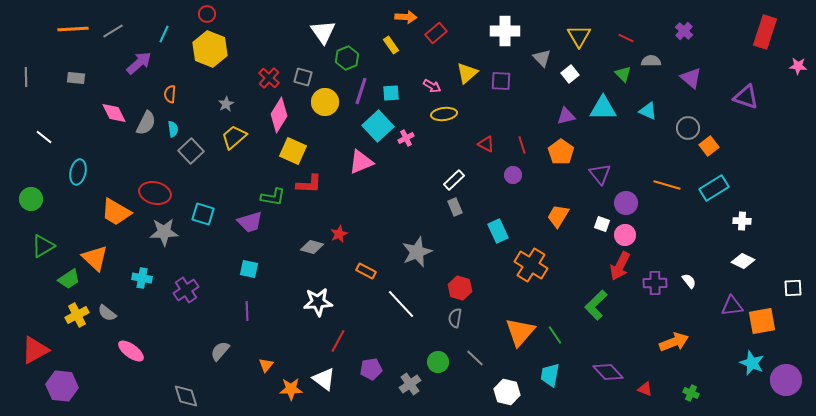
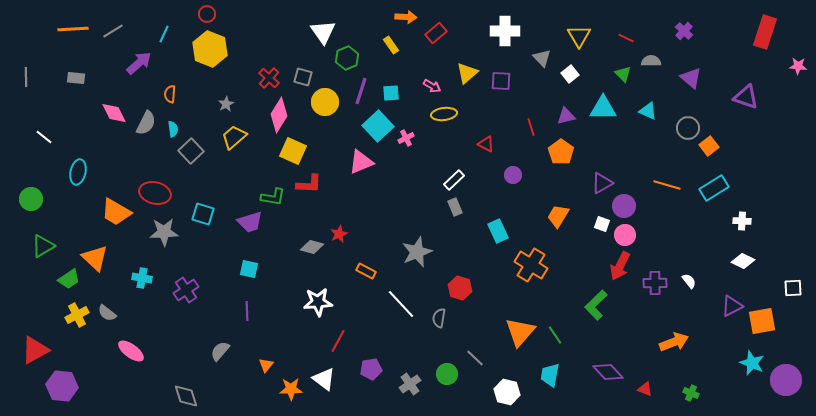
red line at (522, 145): moved 9 px right, 18 px up
purple triangle at (600, 174): moved 2 px right, 9 px down; rotated 40 degrees clockwise
purple circle at (626, 203): moved 2 px left, 3 px down
purple triangle at (732, 306): rotated 20 degrees counterclockwise
gray semicircle at (455, 318): moved 16 px left
green circle at (438, 362): moved 9 px right, 12 px down
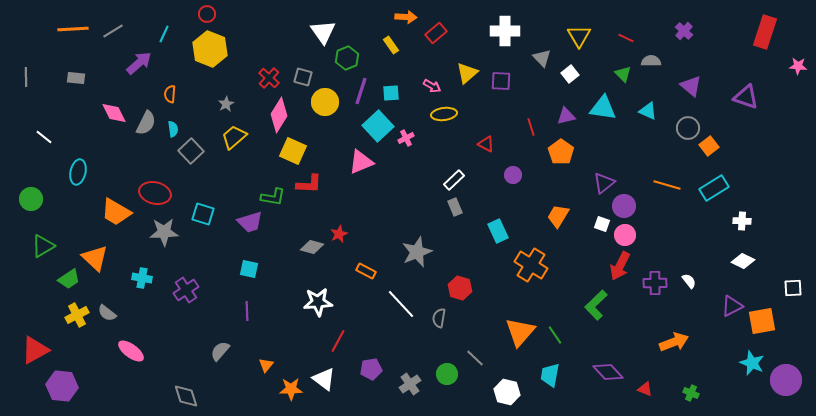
purple triangle at (691, 78): moved 8 px down
cyan triangle at (603, 108): rotated 8 degrees clockwise
purple triangle at (602, 183): moved 2 px right; rotated 10 degrees counterclockwise
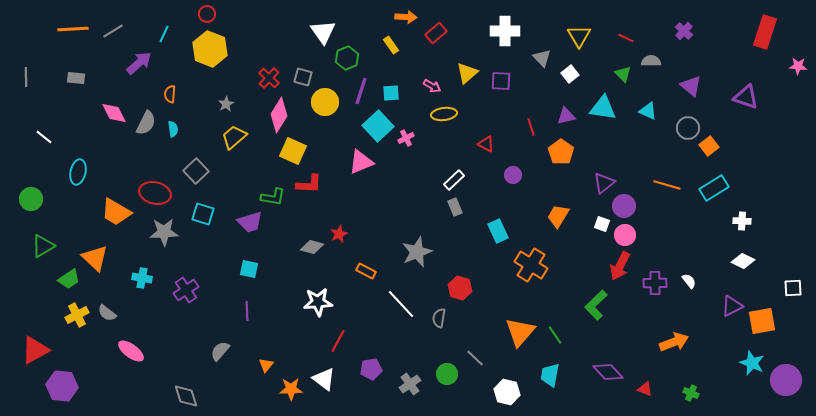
gray square at (191, 151): moved 5 px right, 20 px down
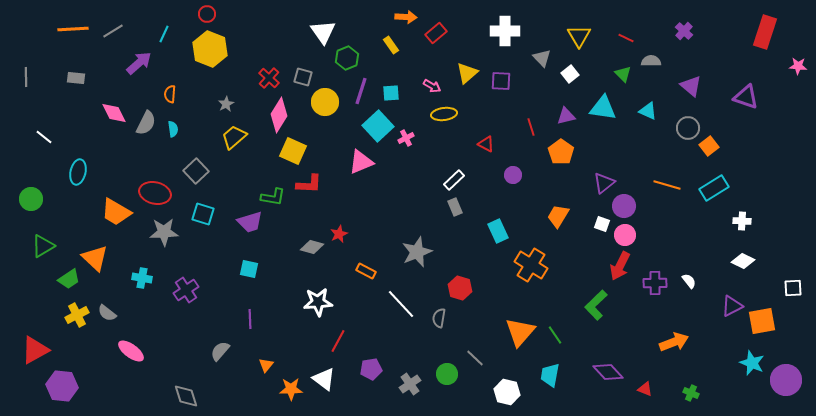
purple line at (247, 311): moved 3 px right, 8 px down
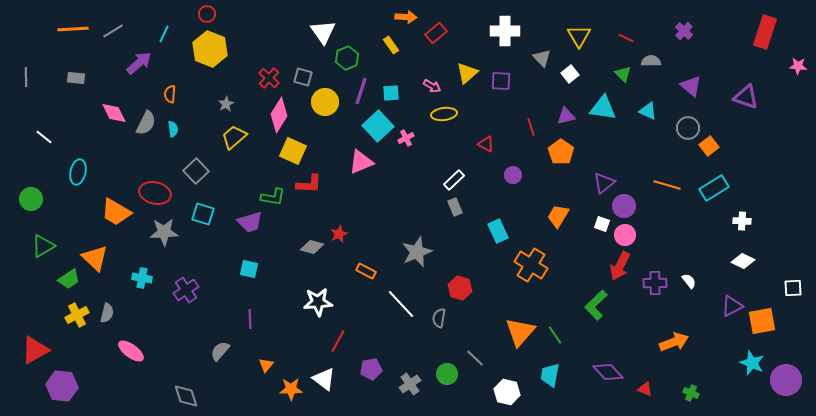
gray semicircle at (107, 313): rotated 114 degrees counterclockwise
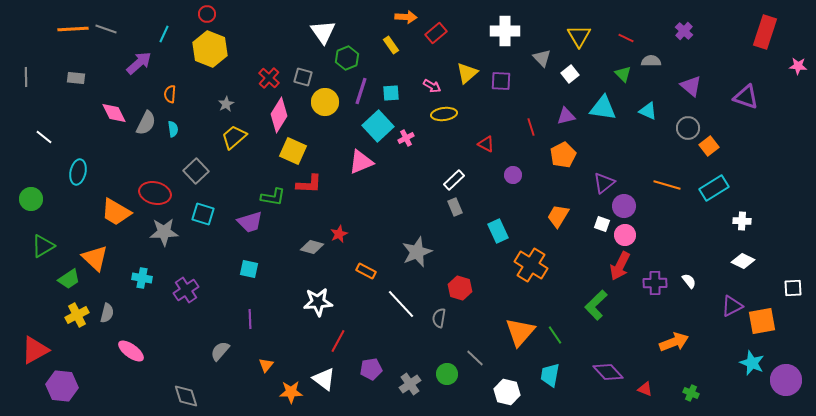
gray line at (113, 31): moved 7 px left, 2 px up; rotated 50 degrees clockwise
orange pentagon at (561, 152): moved 2 px right, 3 px down; rotated 10 degrees clockwise
orange star at (291, 389): moved 3 px down
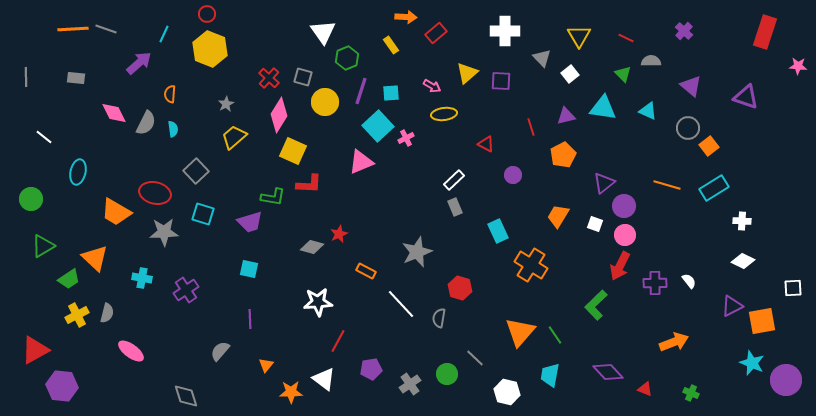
white square at (602, 224): moved 7 px left
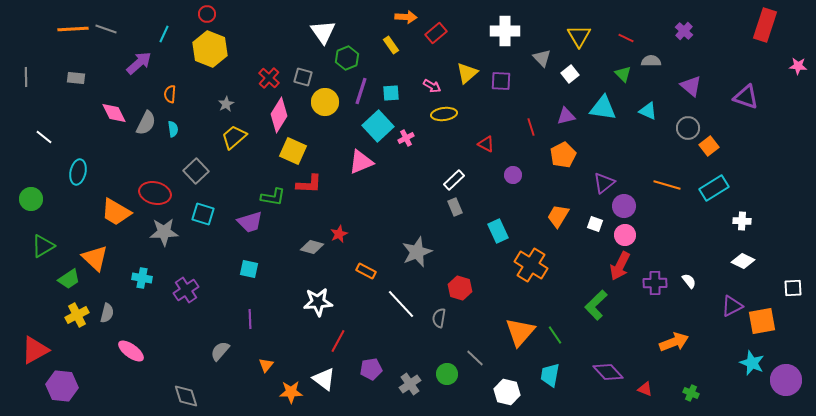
red rectangle at (765, 32): moved 7 px up
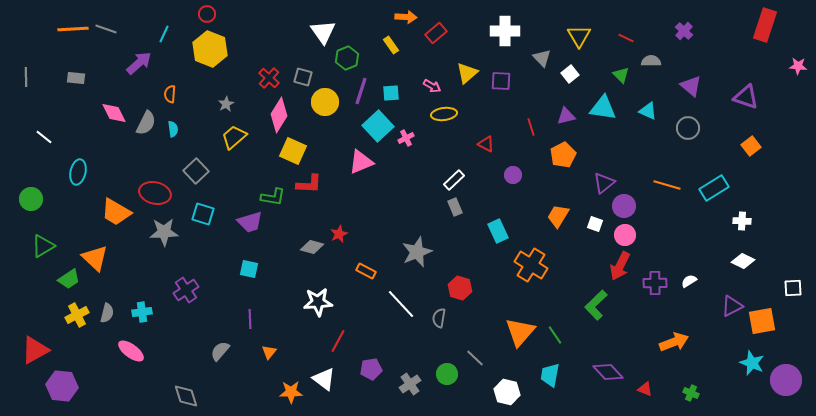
green triangle at (623, 74): moved 2 px left, 1 px down
orange square at (709, 146): moved 42 px right
cyan cross at (142, 278): moved 34 px down; rotated 18 degrees counterclockwise
white semicircle at (689, 281): rotated 84 degrees counterclockwise
orange triangle at (266, 365): moved 3 px right, 13 px up
